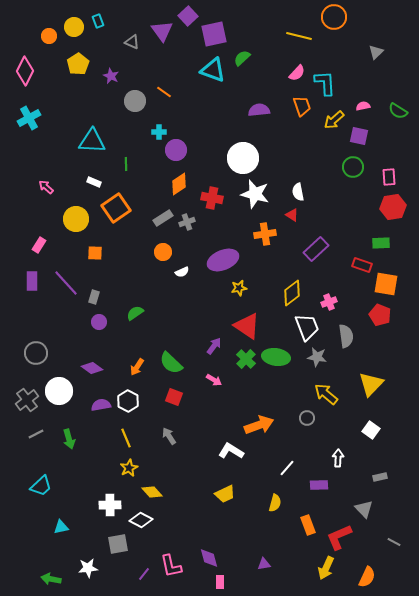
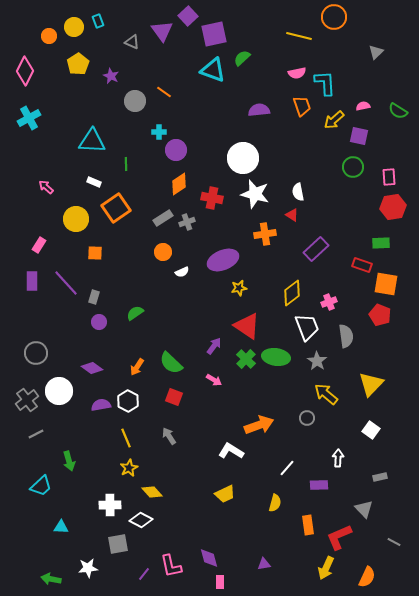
pink semicircle at (297, 73): rotated 36 degrees clockwise
gray star at (317, 357): moved 4 px down; rotated 24 degrees clockwise
green arrow at (69, 439): moved 22 px down
orange rectangle at (308, 525): rotated 12 degrees clockwise
cyan triangle at (61, 527): rotated 14 degrees clockwise
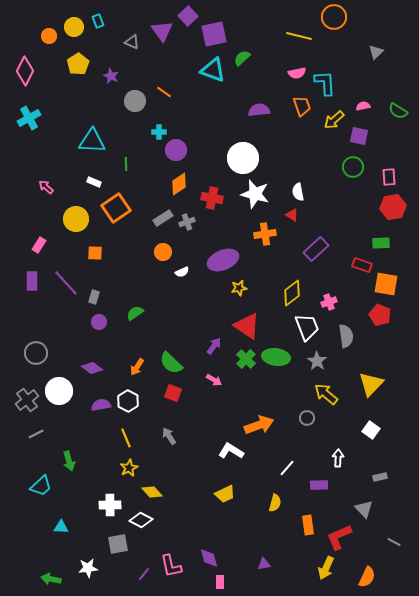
red square at (174, 397): moved 1 px left, 4 px up
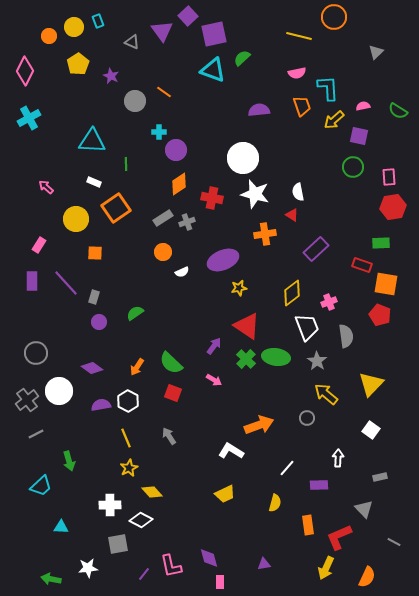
cyan L-shape at (325, 83): moved 3 px right, 5 px down
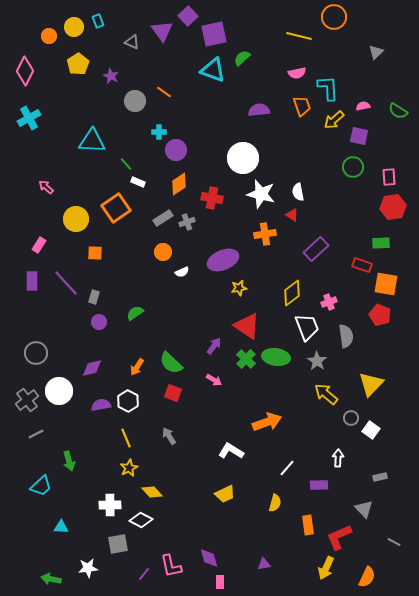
green line at (126, 164): rotated 40 degrees counterclockwise
white rectangle at (94, 182): moved 44 px right
white star at (255, 194): moved 6 px right
purple diamond at (92, 368): rotated 50 degrees counterclockwise
gray circle at (307, 418): moved 44 px right
orange arrow at (259, 425): moved 8 px right, 3 px up
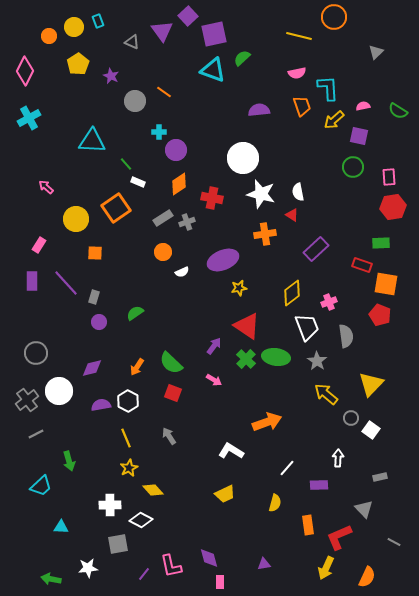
yellow diamond at (152, 492): moved 1 px right, 2 px up
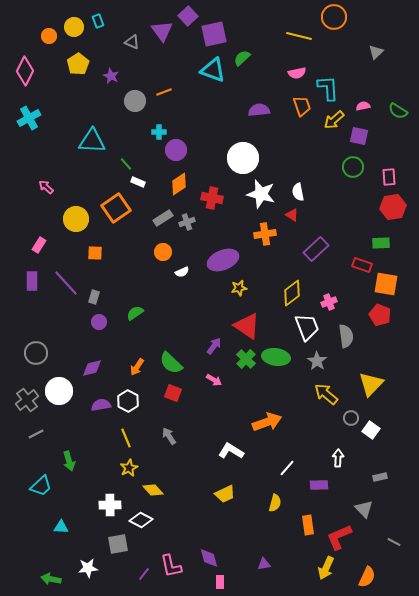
orange line at (164, 92): rotated 56 degrees counterclockwise
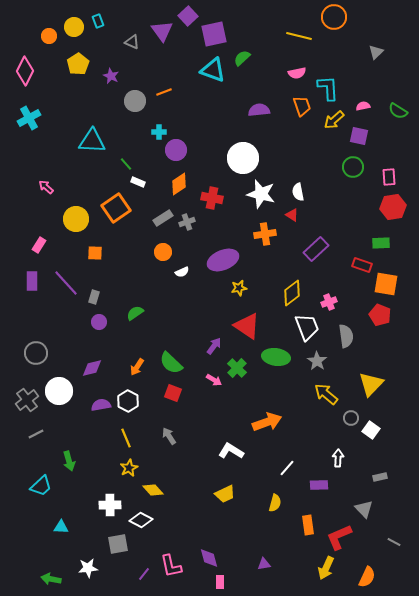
green cross at (246, 359): moved 9 px left, 9 px down
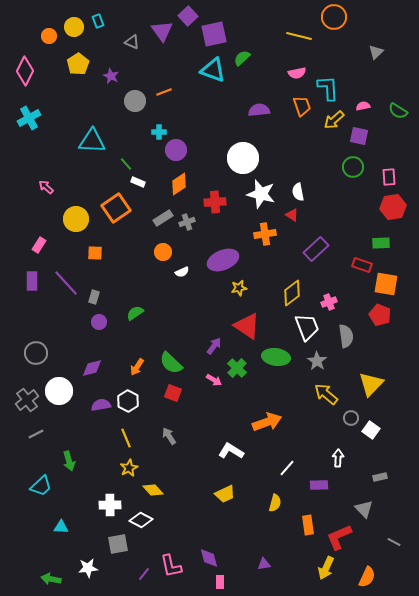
red cross at (212, 198): moved 3 px right, 4 px down; rotated 15 degrees counterclockwise
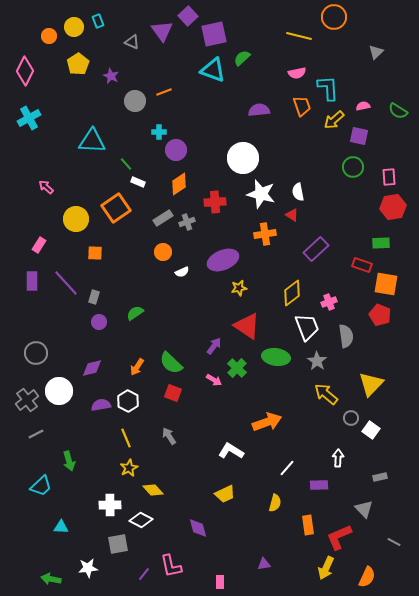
purple diamond at (209, 558): moved 11 px left, 30 px up
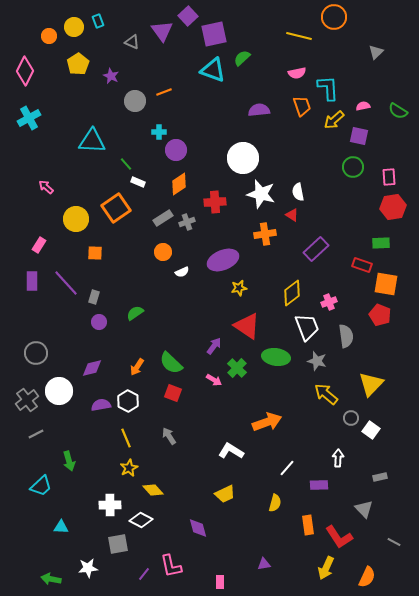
gray star at (317, 361): rotated 18 degrees counterclockwise
red L-shape at (339, 537): rotated 100 degrees counterclockwise
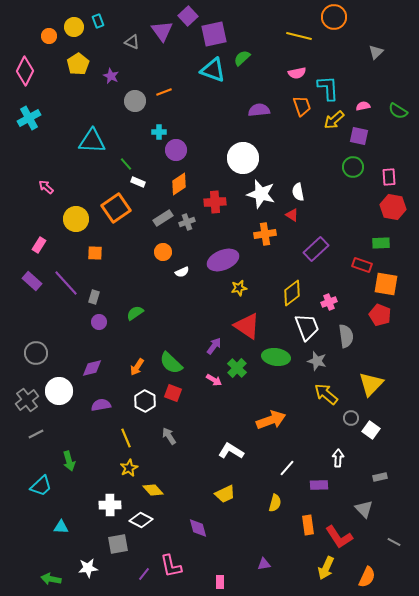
red hexagon at (393, 207): rotated 20 degrees clockwise
purple rectangle at (32, 281): rotated 48 degrees counterclockwise
white hexagon at (128, 401): moved 17 px right
orange arrow at (267, 422): moved 4 px right, 2 px up
